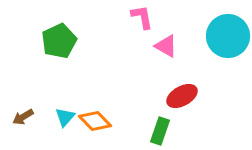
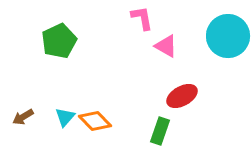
pink L-shape: moved 1 px down
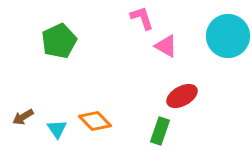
pink L-shape: rotated 8 degrees counterclockwise
cyan triangle: moved 8 px left, 12 px down; rotated 15 degrees counterclockwise
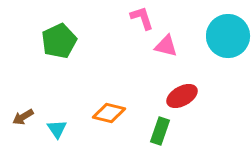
pink triangle: rotated 15 degrees counterclockwise
orange diamond: moved 14 px right, 8 px up; rotated 32 degrees counterclockwise
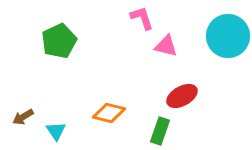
cyan triangle: moved 1 px left, 2 px down
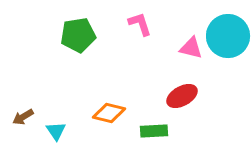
pink L-shape: moved 2 px left, 6 px down
green pentagon: moved 19 px right, 6 px up; rotated 16 degrees clockwise
pink triangle: moved 25 px right, 2 px down
green rectangle: moved 6 px left; rotated 68 degrees clockwise
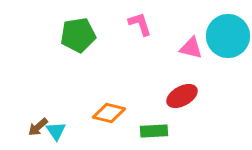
brown arrow: moved 15 px right, 10 px down; rotated 10 degrees counterclockwise
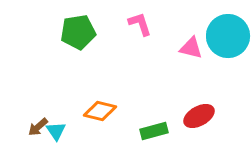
green pentagon: moved 3 px up
red ellipse: moved 17 px right, 20 px down
orange diamond: moved 9 px left, 2 px up
green rectangle: rotated 12 degrees counterclockwise
